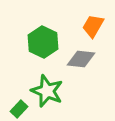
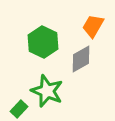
gray diamond: rotated 36 degrees counterclockwise
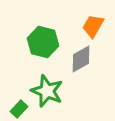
green hexagon: rotated 12 degrees counterclockwise
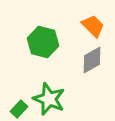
orange trapezoid: rotated 105 degrees clockwise
gray diamond: moved 11 px right, 1 px down
green star: moved 2 px right, 8 px down
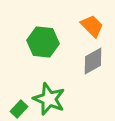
orange trapezoid: moved 1 px left
green hexagon: rotated 8 degrees counterclockwise
gray diamond: moved 1 px right, 1 px down
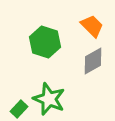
green hexagon: moved 2 px right; rotated 12 degrees clockwise
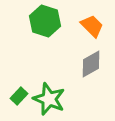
green hexagon: moved 21 px up
gray diamond: moved 2 px left, 3 px down
green rectangle: moved 13 px up
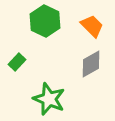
green hexagon: rotated 8 degrees clockwise
green rectangle: moved 2 px left, 34 px up
